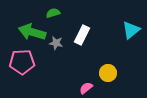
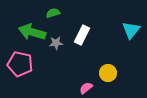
cyan triangle: rotated 12 degrees counterclockwise
gray star: rotated 16 degrees counterclockwise
pink pentagon: moved 2 px left, 2 px down; rotated 15 degrees clockwise
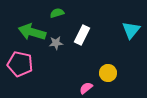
green semicircle: moved 4 px right
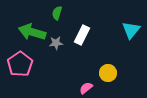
green semicircle: rotated 56 degrees counterclockwise
pink pentagon: rotated 25 degrees clockwise
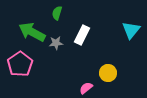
green arrow: rotated 12 degrees clockwise
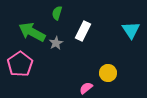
cyan triangle: rotated 12 degrees counterclockwise
white rectangle: moved 1 px right, 4 px up
gray star: rotated 24 degrees counterclockwise
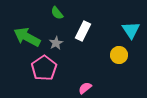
green semicircle: rotated 56 degrees counterclockwise
green arrow: moved 5 px left, 5 px down
pink pentagon: moved 24 px right, 4 px down
yellow circle: moved 11 px right, 18 px up
pink semicircle: moved 1 px left
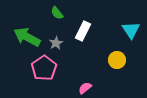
yellow circle: moved 2 px left, 5 px down
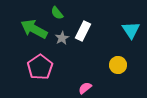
green arrow: moved 7 px right, 8 px up
gray star: moved 6 px right, 5 px up
yellow circle: moved 1 px right, 5 px down
pink pentagon: moved 4 px left, 1 px up
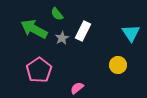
green semicircle: moved 1 px down
cyan triangle: moved 3 px down
pink pentagon: moved 1 px left, 3 px down
pink semicircle: moved 8 px left
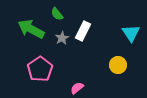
green arrow: moved 3 px left
pink pentagon: moved 1 px right, 1 px up
